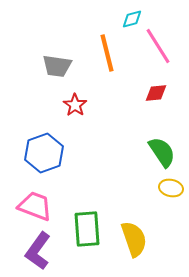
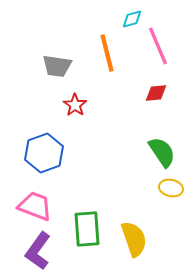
pink line: rotated 9 degrees clockwise
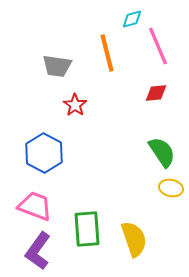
blue hexagon: rotated 12 degrees counterclockwise
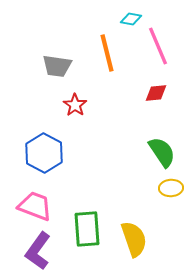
cyan diamond: moved 1 px left; rotated 25 degrees clockwise
yellow ellipse: rotated 15 degrees counterclockwise
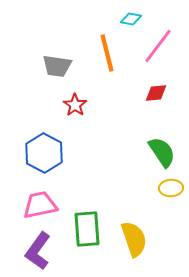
pink line: rotated 60 degrees clockwise
pink trapezoid: moved 5 px right, 1 px up; rotated 33 degrees counterclockwise
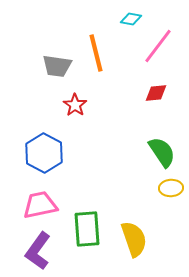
orange line: moved 11 px left
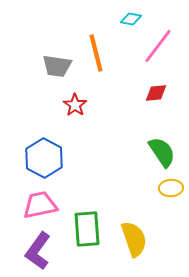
blue hexagon: moved 5 px down
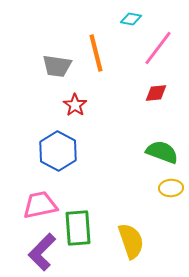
pink line: moved 2 px down
green semicircle: rotated 36 degrees counterclockwise
blue hexagon: moved 14 px right, 7 px up
green rectangle: moved 9 px left, 1 px up
yellow semicircle: moved 3 px left, 2 px down
purple L-shape: moved 4 px right, 1 px down; rotated 9 degrees clockwise
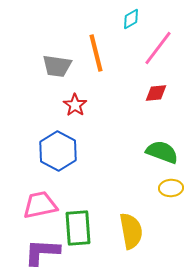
cyan diamond: rotated 40 degrees counterclockwise
yellow semicircle: moved 10 px up; rotated 9 degrees clockwise
purple L-shape: rotated 48 degrees clockwise
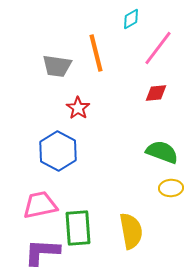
red star: moved 3 px right, 3 px down
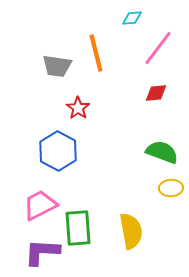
cyan diamond: moved 1 px right, 1 px up; rotated 25 degrees clockwise
pink trapezoid: rotated 15 degrees counterclockwise
